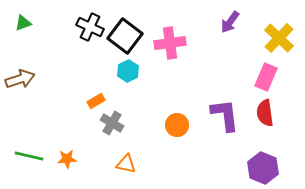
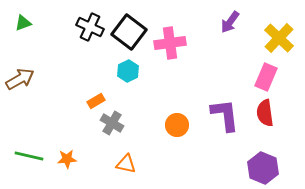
black square: moved 4 px right, 4 px up
brown arrow: rotated 12 degrees counterclockwise
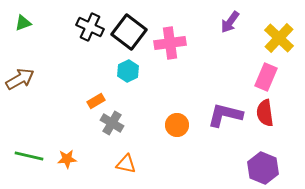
purple L-shape: rotated 69 degrees counterclockwise
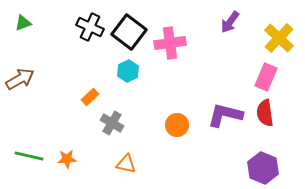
orange rectangle: moved 6 px left, 4 px up; rotated 12 degrees counterclockwise
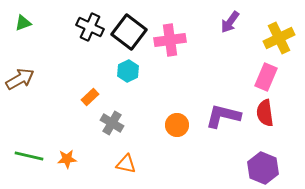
yellow cross: rotated 20 degrees clockwise
pink cross: moved 3 px up
purple L-shape: moved 2 px left, 1 px down
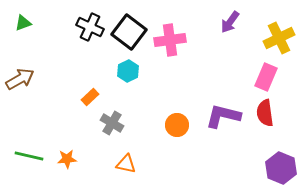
purple hexagon: moved 18 px right
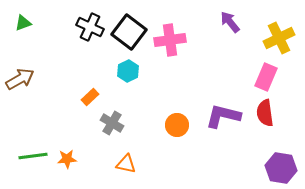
purple arrow: rotated 105 degrees clockwise
green line: moved 4 px right; rotated 20 degrees counterclockwise
purple hexagon: rotated 12 degrees counterclockwise
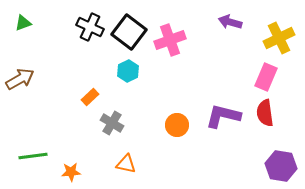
purple arrow: rotated 35 degrees counterclockwise
pink cross: rotated 12 degrees counterclockwise
orange star: moved 4 px right, 13 px down
purple hexagon: moved 2 px up
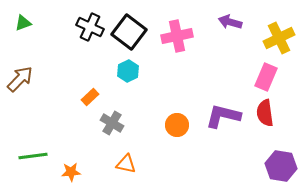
pink cross: moved 7 px right, 4 px up; rotated 8 degrees clockwise
brown arrow: rotated 16 degrees counterclockwise
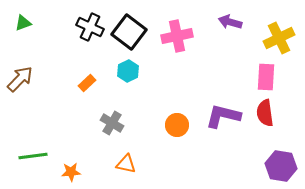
pink rectangle: rotated 20 degrees counterclockwise
orange rectangle: moved 3 px left, 14 px up
